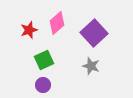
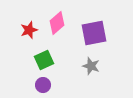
purple square: rotated 32 degrees clockwise
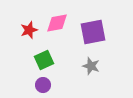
pink diamond: rotated 30 degrees clockwise
purple square: moved 1 px left, 1 px up
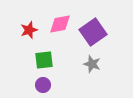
pink diamond: moved 3 px right, 1 px down
purple square: rotated 24 degrees counterclockwise
green square: rotated 18 degrees clockwise
gray star: moved 1 px right, 2 px up
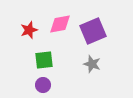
purple square: moved 1 px up; rotated 12 degrees clockwise
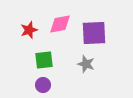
purple square: moved 1 px right, 2 px down; rotated 20 degrees clockwise
gray star: moved 6 px left
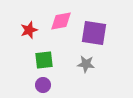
pink diamond: moved 1 px right, 3 px up
purple square: rotated 12 degrees clockwise
gray star: rotated 12 degrees counterclockwise
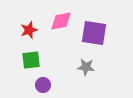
green square: moved 13 px left
gray star: moved 3 px down
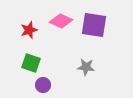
pink diamond: rotated 35 degrees clockwise
purple square: moved 8 px up
green square: moved 3 px down; rotated 24 degrees clockwise
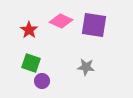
red star: rotated 18 degrees counterclockwise
purple circle: moved 1 px left, 4 px up
